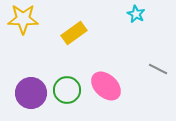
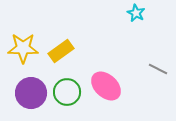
cyan star: moved 1 px up
yellow star: moved 29 px down
yellow rectangle: moved 13 px left, 18 px down
green circle: moved 2 px down
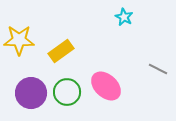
cyan star: moved 12 px left, 4 px down
yellow star: moved 4 px left, 8 px up
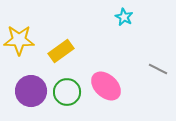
purple circle: moved 2 px up
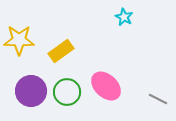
gray line: moved 30 px down
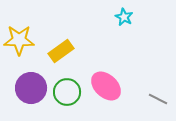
purple circle: moved 3 px up
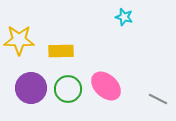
cyan star: rotated 12 degrees counterclockwise
yellow rectangle: rotated 35 degrees clockwise
green circle: moved 1 px right, 3 px up
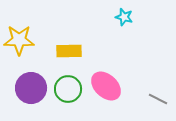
yellow rectangle: moved 8 px right
